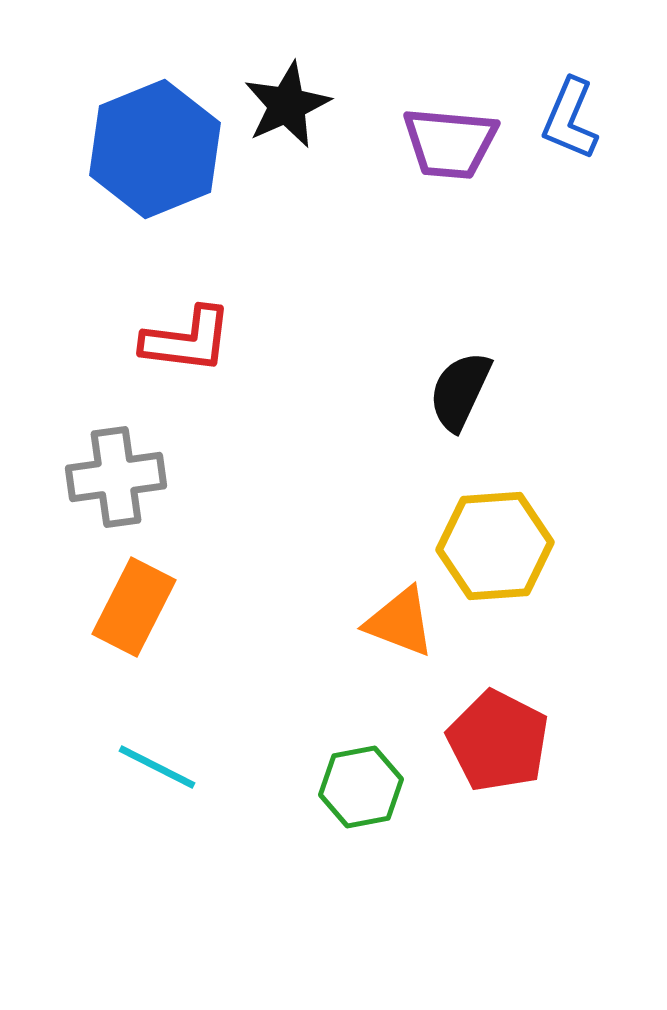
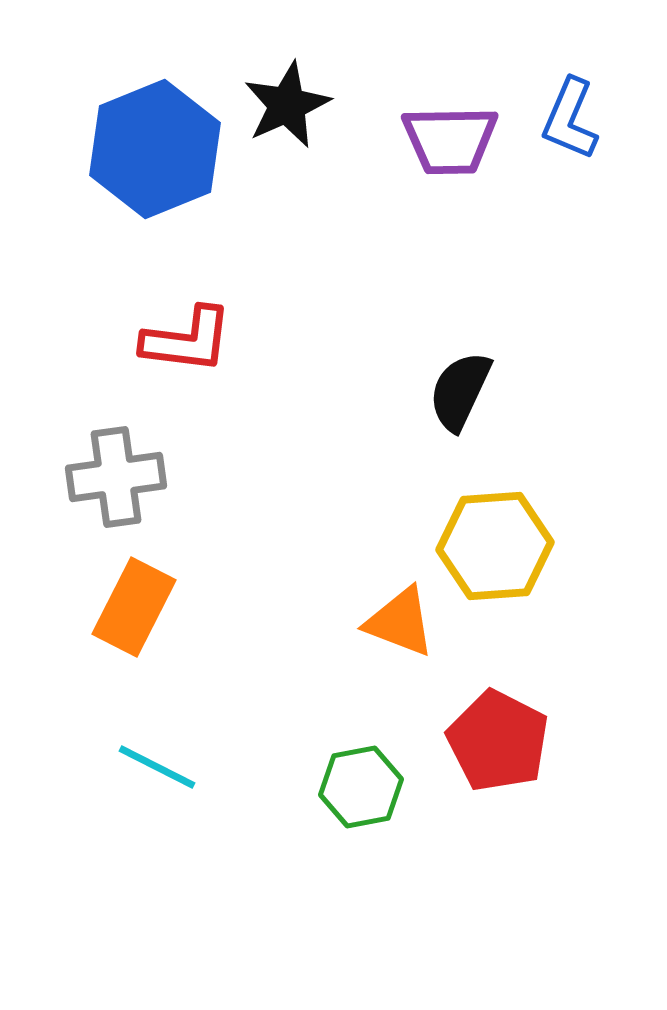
purple trapezoid: moved 3 px up; rotated 6 degrees counterclockwise
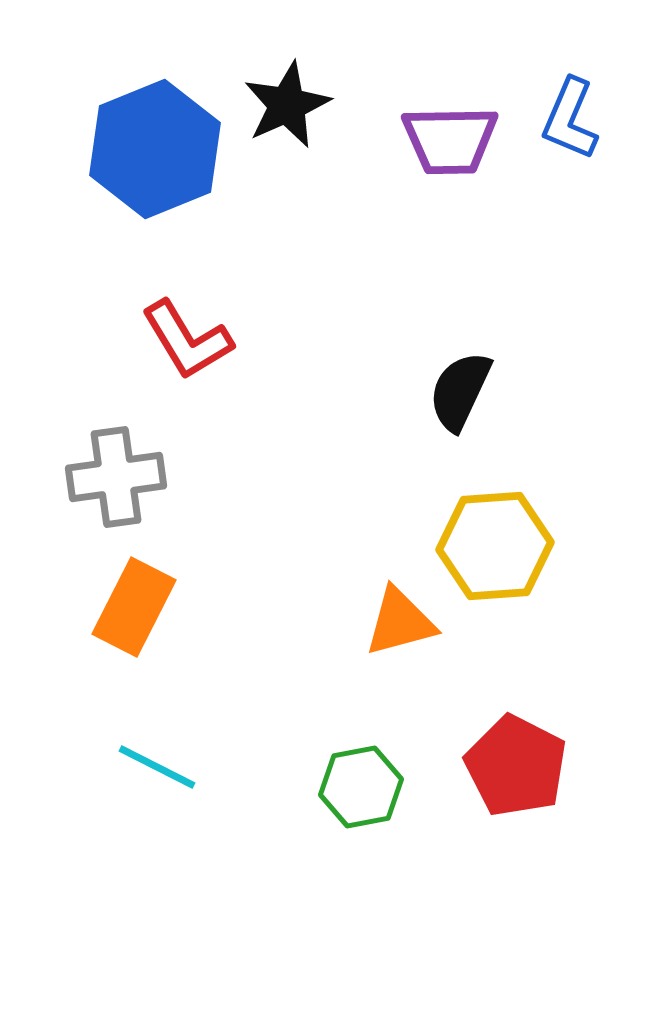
red L-shape: rotated 52 degrees clockwise
orange triangle: rotated 36 degrees counterclockwise
red pentagon: moved 18 px right, 25 px down
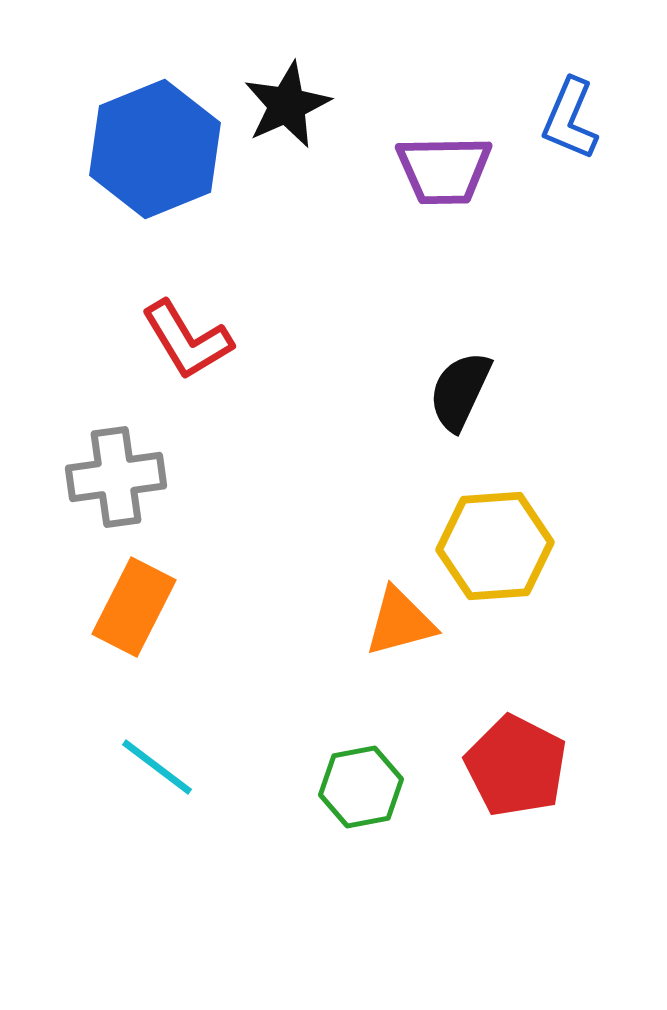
purple trapezoid: moved 6 px left, 30 px down
cyan line: rotated 10 degrees clockwise
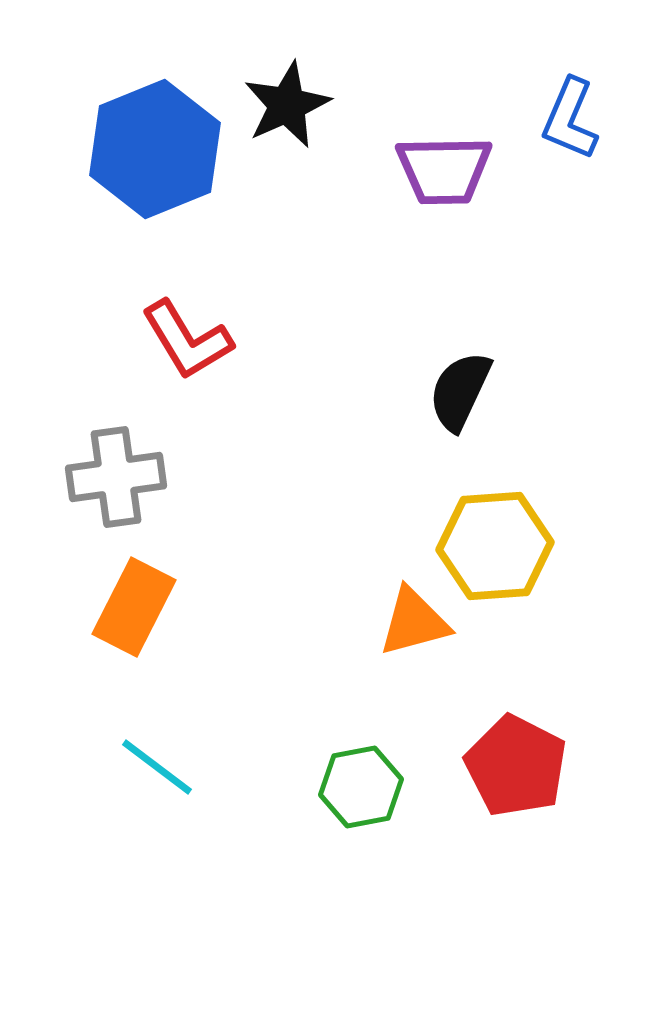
orange triangle: moved 14 px right
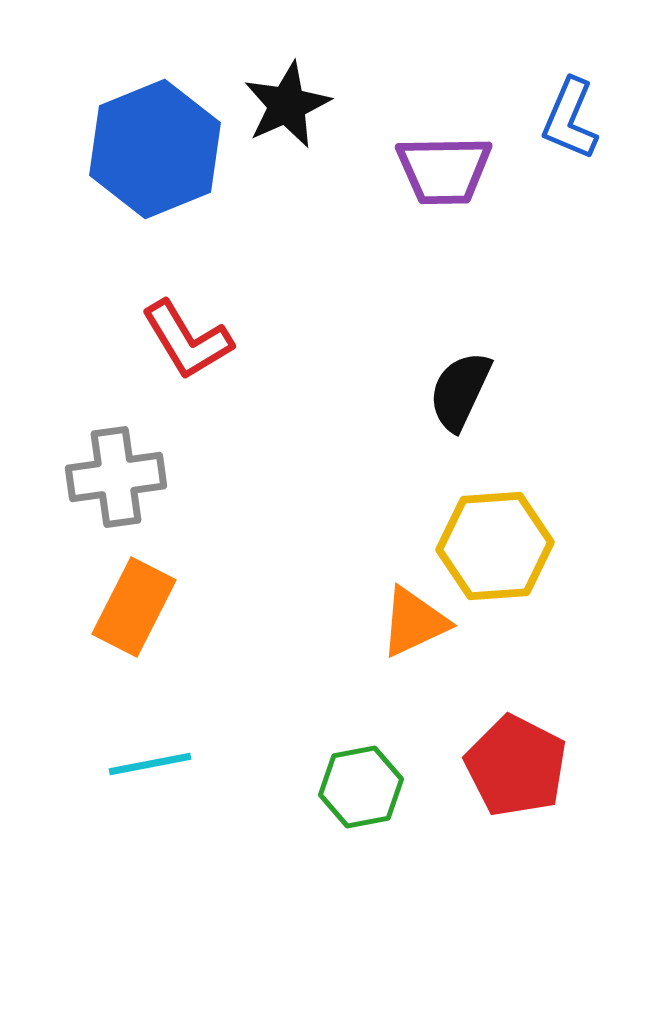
orange triangle: rotated 10 degrees counterclockwise
cyan line: moved 7 px left, 3 px up; rotated 48 degrees counterclockwise
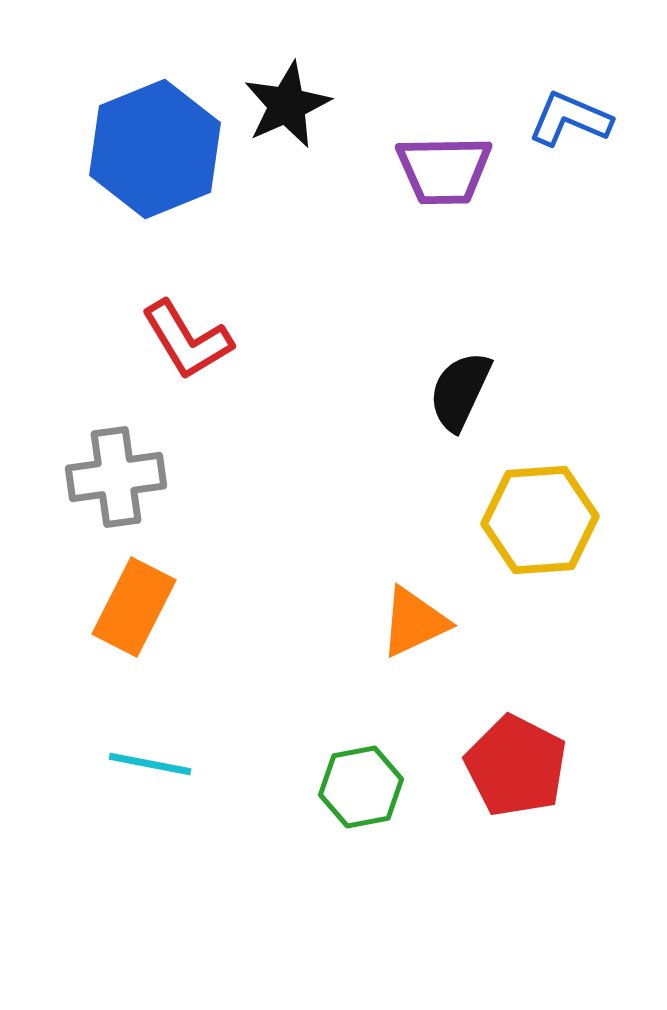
blue L-shape: rotated 90 degrees clockwise
yellow hexagon: moved 45 px right, 26 px up
cyan line: rotated 22 degrees clockwise
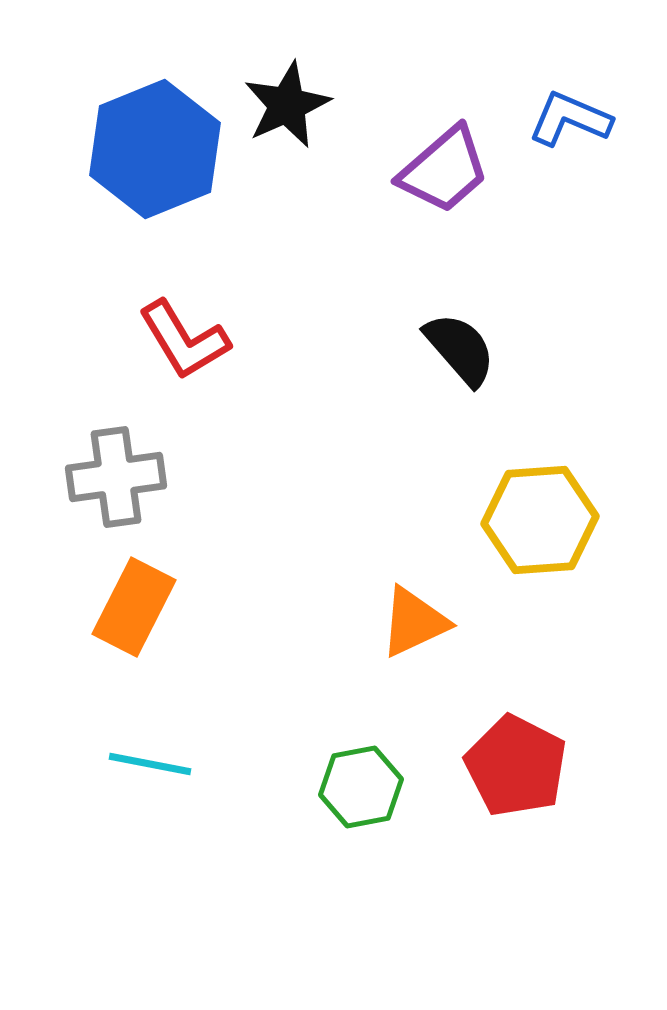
purple trapezoid: rotated 40 degrees counterclockwise
red L-shape: moved 3 px left
black semicircle: moved 42 px up; rotated 114 degrees clockwise
